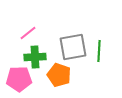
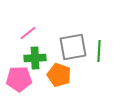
green cross: moved 1 px down
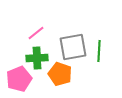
pink line: moved 8 px right
green cross: moved 2 px right
orange pentagon: moved 1 px right, 1 px up
pink pentagon: rotated 20 degrees counterclockwise
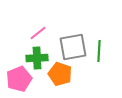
pink line: moved 2 px right
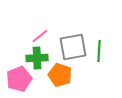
pink line: moved 2 px right, 3 px down
orange pentagon: moved 1 px down
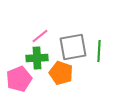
orange pentagon: moved 1 px right, 2 px up
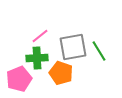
green line: rotated 35 degrees counterclockwise
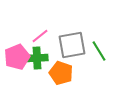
gray square: moved 1 px left, 2 px up
pink pentagon: moved 2 px left, 22 px up
